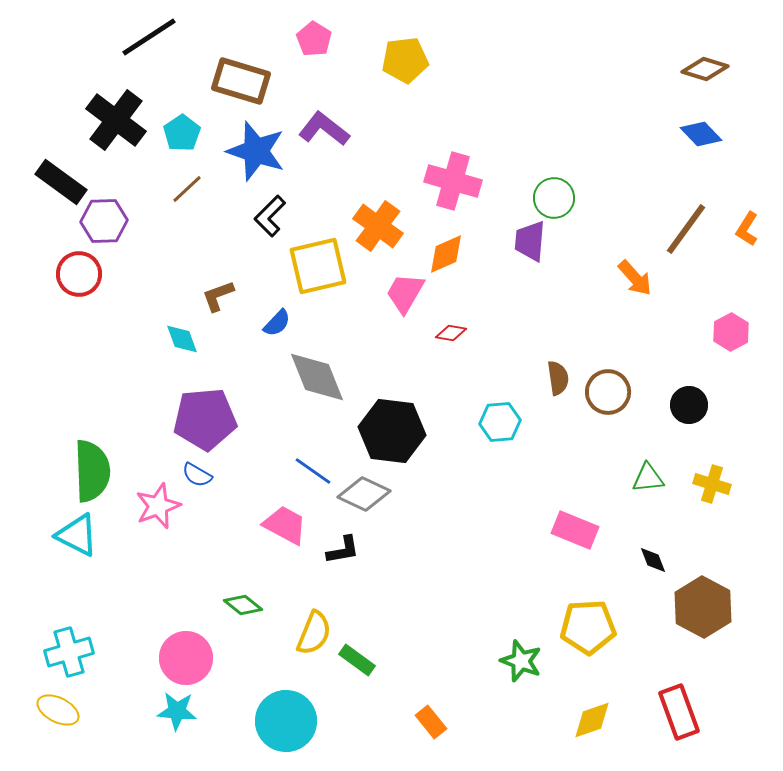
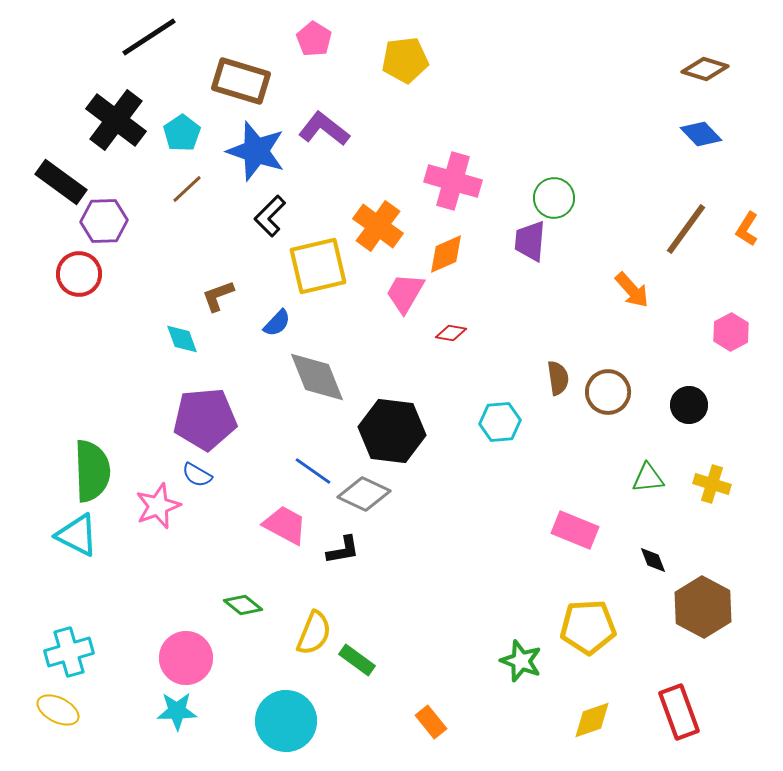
orange arrow at (635, 278): moved 3 px left, 12 px down
cyan star at (177, 711): rotated 6 degrees counterclockwise
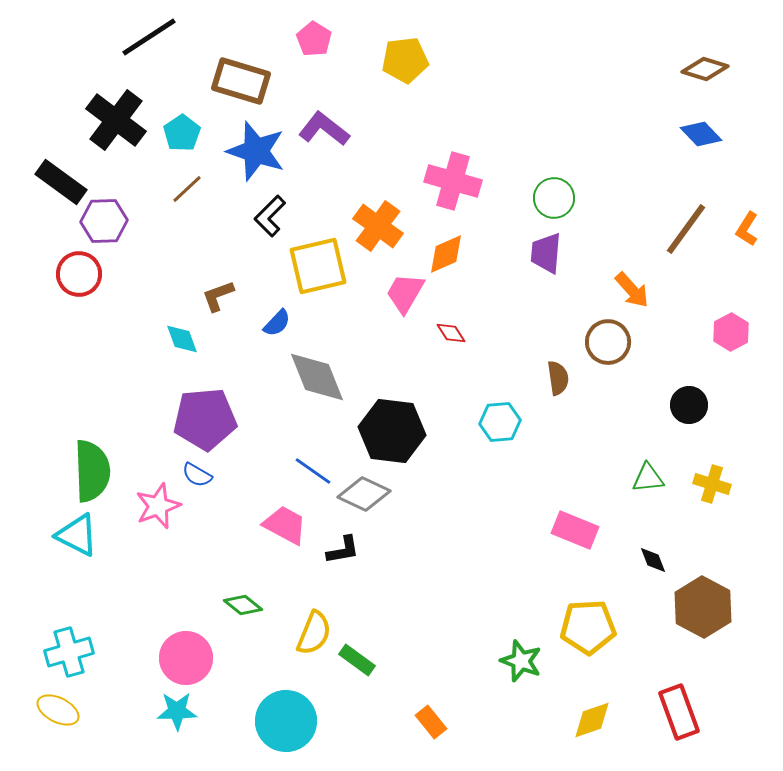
purple trapezoid at (530, 241): moved 16 px right, 12 px down
red diamond at (451, 333): rotated 48 degrees clockwise
brown circle at (608, 392): moved 50 px up
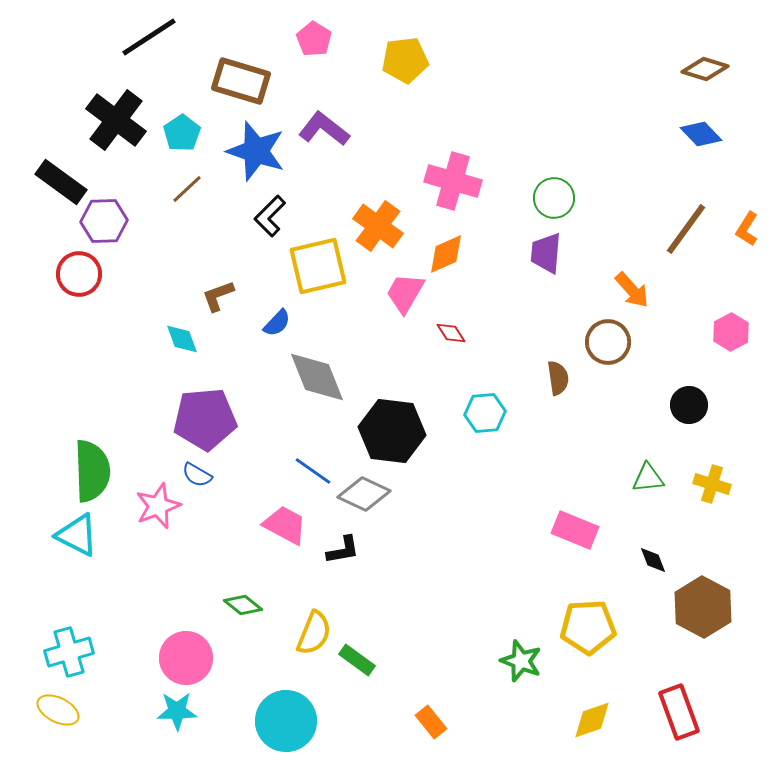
cyan hexagon at (500, 422): moved 15 px left, 9 px up
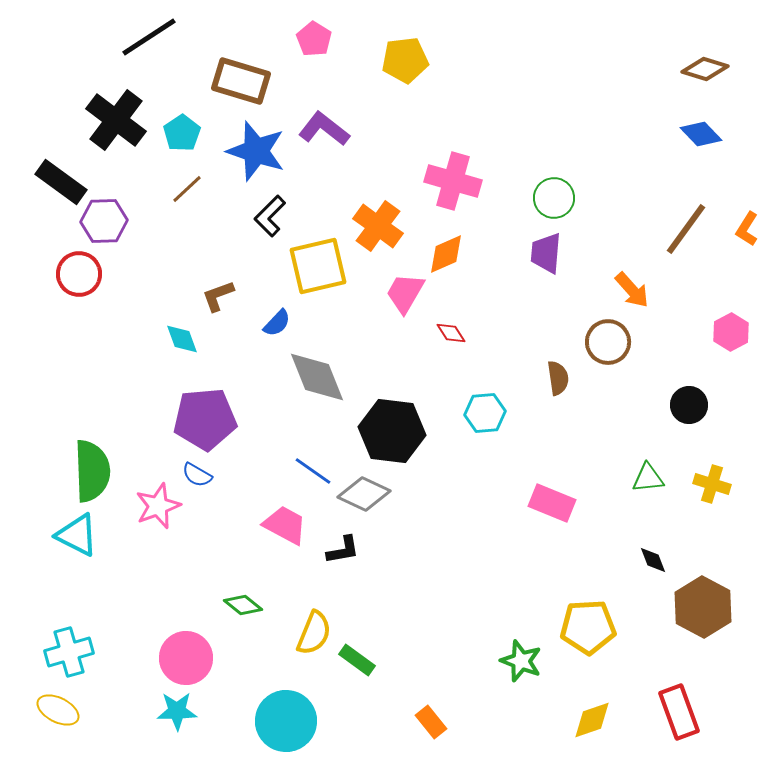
pink rectangle at (575, 530): moved 23 px left, 27 px up
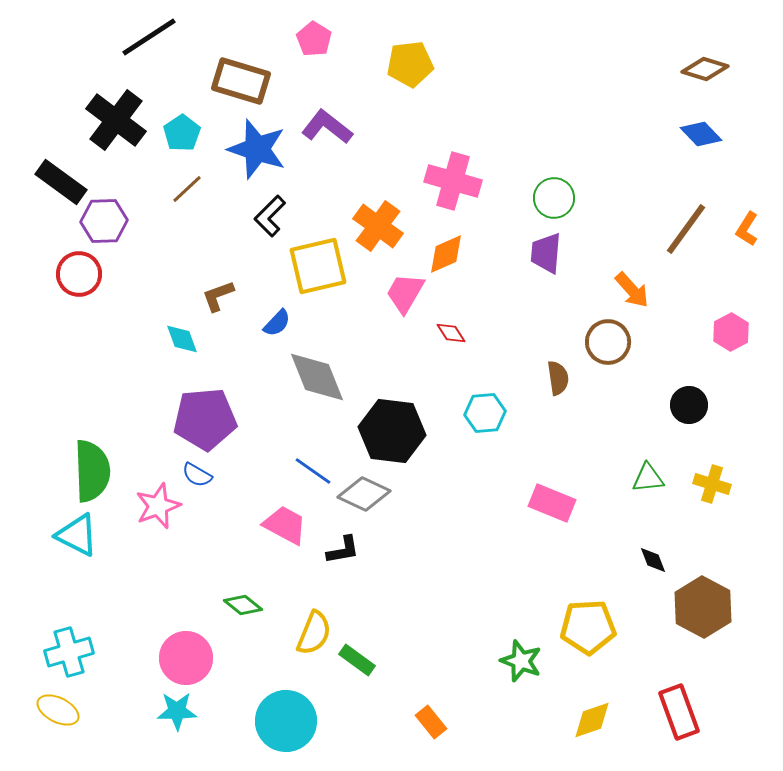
yellow pentagon at (405, 60): moved 5 px right, 4 px down
purple L-shape at (324, 129): moved 3 px right, 2 px up
blue star at (256, 151): moved 1 px right, 2 px up
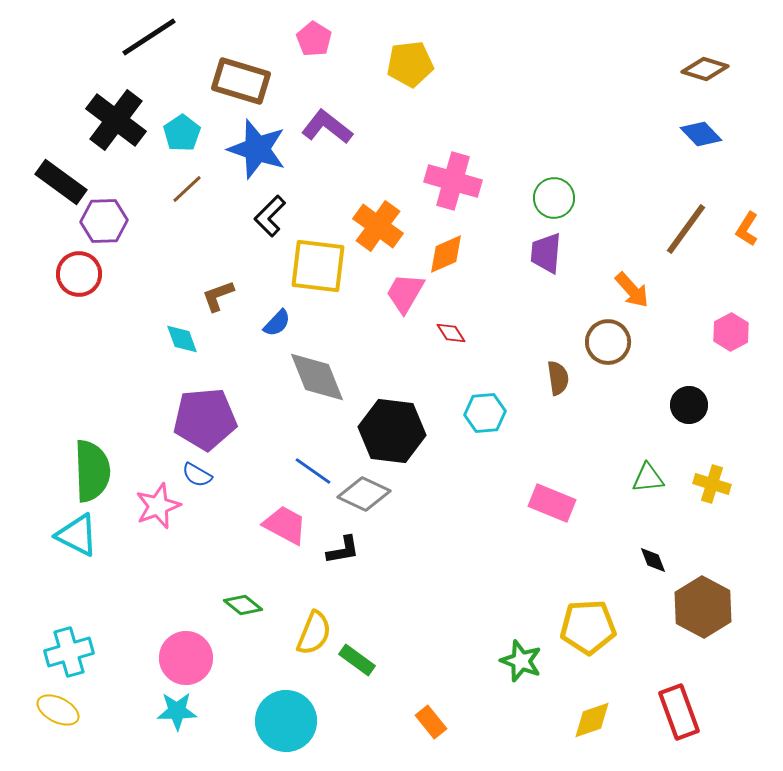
yellow square at (318, 266): rotated 20 degrees clockwise
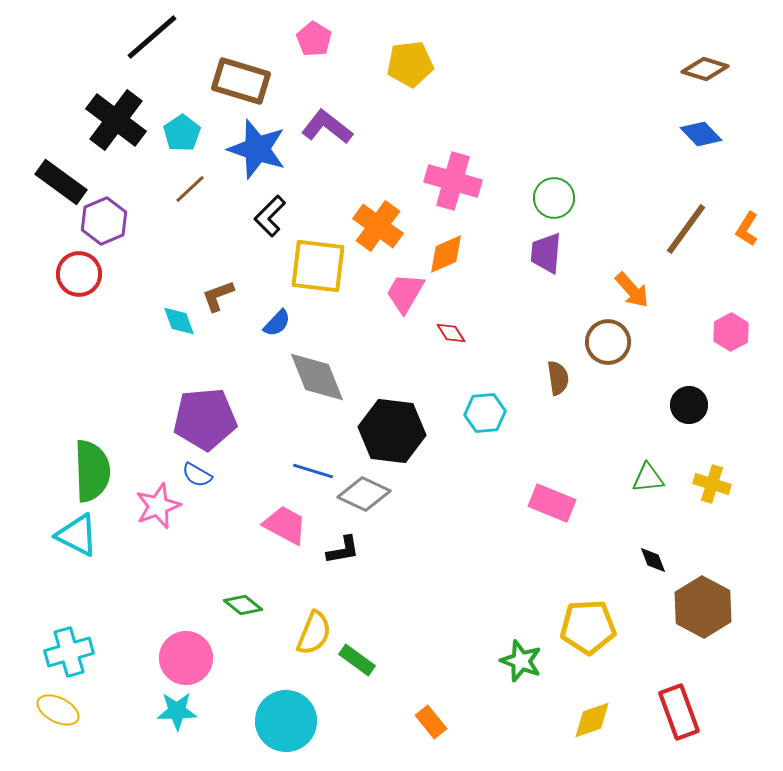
black line at (149, 37): moved 3 px right; rotated 8 degrees counterclockwise
brown line at (187, 189): moved 3 px right
purple hexagon at (104, 221): rotated 21 degrees counterclockwise
cyan diamond at (182, 339): moved 3 px left, 18 px up
blue line at (313, 471): rotated 18 degrees counterclockwise
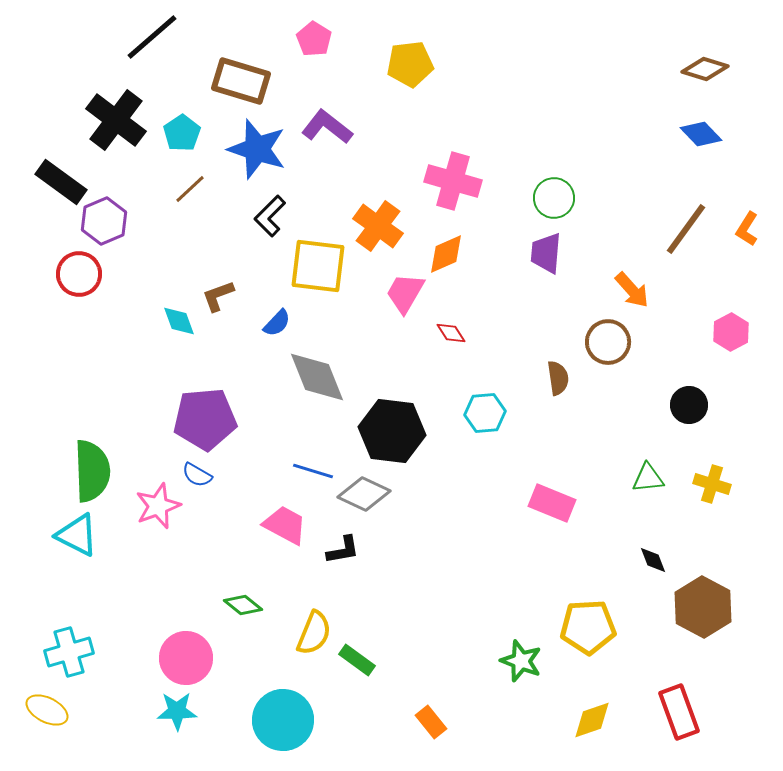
yellow ellipse at (58, 710): moved 11 px left
cyan circle at (286, 721): moved 3 px left, 1 px up
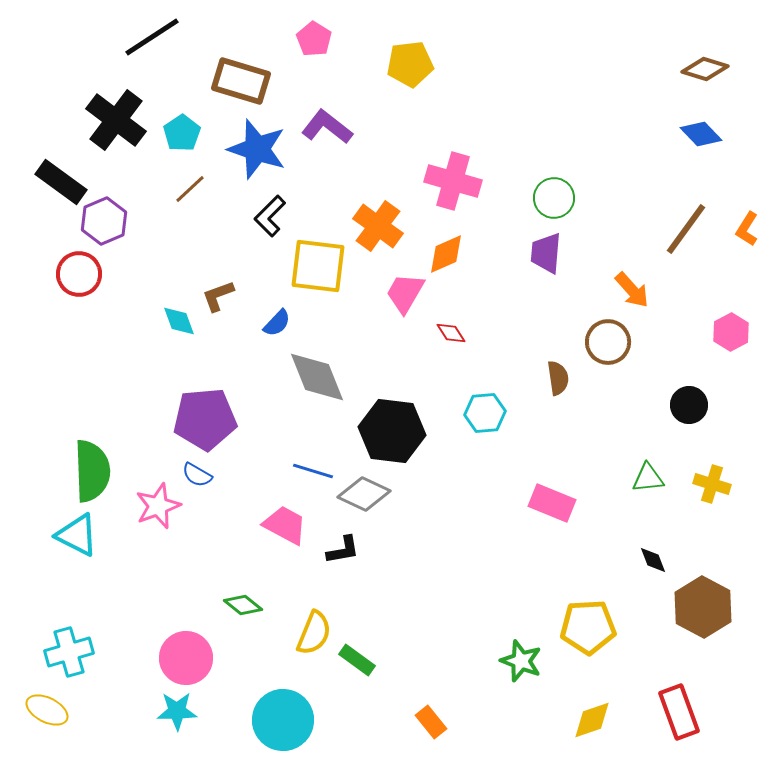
black line at (152, 37): rotated 8 degrees clockwise
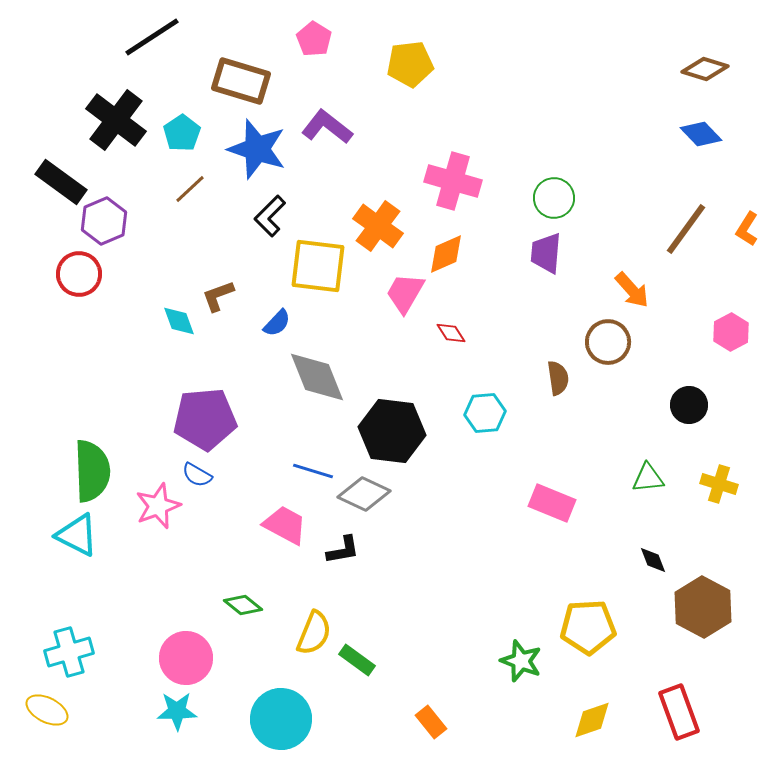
yellow cross at (712, 484): moved 7 px right
cyan circle at (283, 720): moved 2 px left, 1 px up
